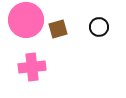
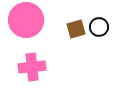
brown square: moved 18 px right
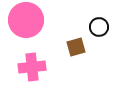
brown square: moved 18 px down
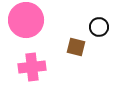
brown square: rotated 30 degrees clockwise
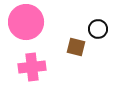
pink circle: moved 2 px down
black circle: moved 1 px left, 2 px down
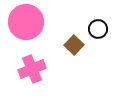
brown square: moved 2 px left, 2 px up; rotated 30 degrees clockwise
pink cross: moved 2 px down; rotated 16 degrees counterclockwise
